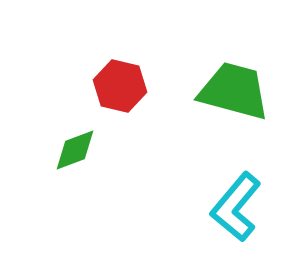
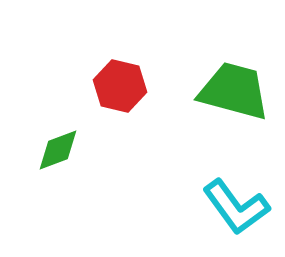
green diamond: moved 17 px left
cyan L-shape: rotated 76 degrees counterclockwise
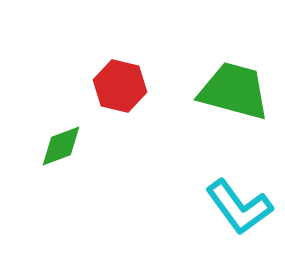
green diamond: moved 3 px right, 4 px up
cyan L-shape: moved 3 px right
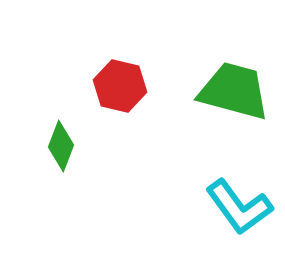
green diamond: rotated 48 degrees counterclockwise
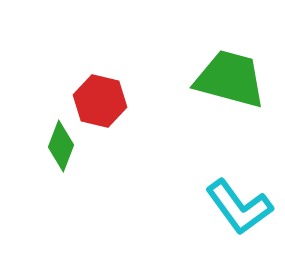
red hexagon: moved 20 px left, 15 px down
green trapezoid: moved 4 px left, 12 px up
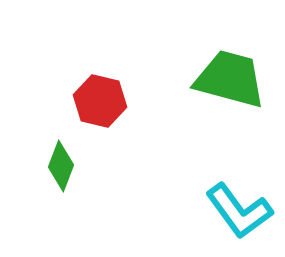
green diamond: moved 20 px down
cyan L-shape: moved 4 px down
